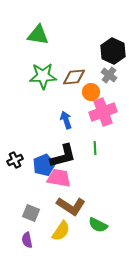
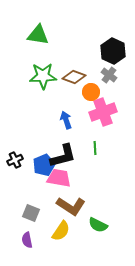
brown diamond: rotated 25 degrees clockwise
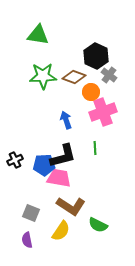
black hexagon: moved 17 px left, 5 px down
blue pentagon: rotated 20 degrees clockwise
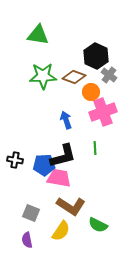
black cross: rotated 35 degrees clockwise
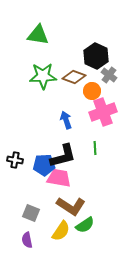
orange circle: moved 1 px right, 1 px up
green semicircle: moved 13 px left; rotated 60 degrees counterclockwise
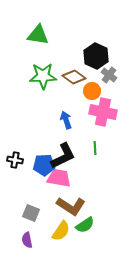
brown diamond: rotated 15 degrees clockwise
pink cross: rotated 32 degrees clockwise
black L-shape: rotated 12 degrees counterclockwise
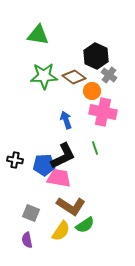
green star: moved 1 px right
green line: rotated 16 degrees counterclockwise
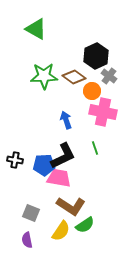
green triangle: moved 2 px left, 6 px up; rotated 20 degrees clockwise
black hexagon: rotated 10 degrees clockwise
gray cross: moved 1 px down
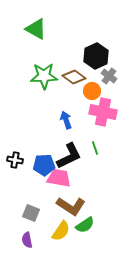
black L-shape: moved 6 px right
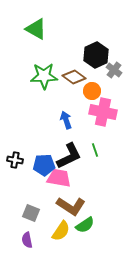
black hexagon: moved 1 px up
gray cross: moved 5 px right, 6 px up
green line: moved 2 px down
